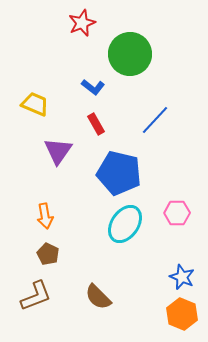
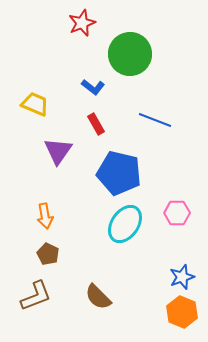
blue line: rotated 68 degrees clockwise
blue star: rotated 30 degrees clockwise
orange hexagon: moved 2 px up
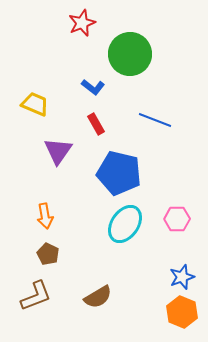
pink hexagon: moved 6 px down
brown semicircle: rotated 76 degrees counterclockwise
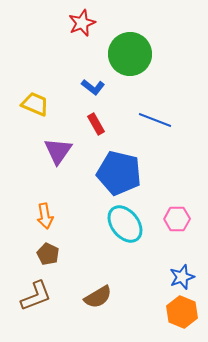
cyan ellipse: rotated 72 degrees counterclockwise
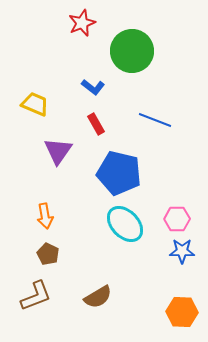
green circle: moved 2 px right, 3 px up
cyan ellipse: rotated 6 degrees counterclockwise
blue star: moved 26 px up; rotated 20 degrees clockwise
orange hexagon: rotated 20 degrees counterclockwise
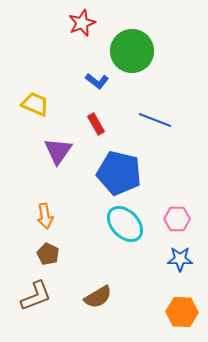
blue L-shape: moved 4 px right, 6 px up
blue star: moved 2 px left, 8 px down
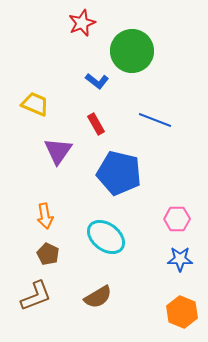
cyan ellipse: moved 19 px left, 13 px down; rotated 9 degrees counterclockwise
orange hexagon: rotated 20 degrees clockwise
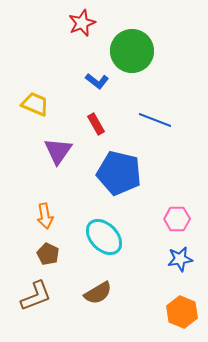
cyan ellipse: moved 2 px left; rotated 9 degrees clockwise
blue star: rotated 10 degrees counterclockwise
brown semicircle: moved 4 px up
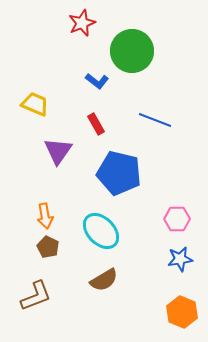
cyan ellipse: moved 3 px left, 6 px up
brown pentagon: moved 7 px up
brown semicircle: moved 6 px right, 13 px up
